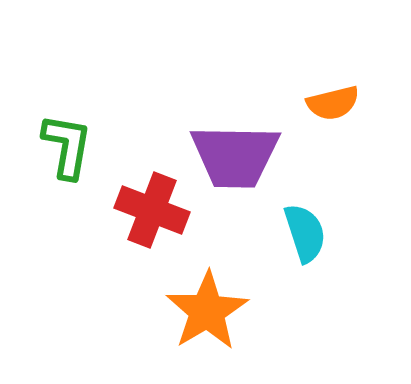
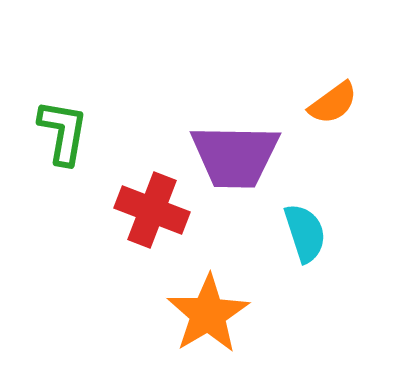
orange semicircle: rotated 22 degrees counterclockwise
green L-shape: moved 4 px left, 14 px up
orange star: moved 1 px right, 3 px down
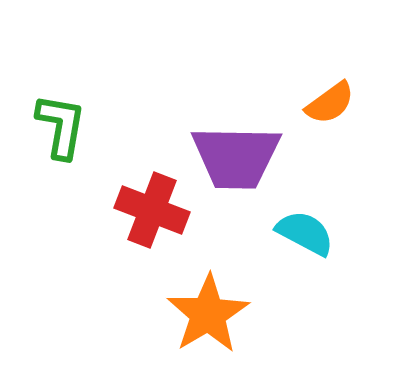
orange semicircle: moved 3 px left
green L-shape: moved 2 px left, 6 px up
purple trapezoid: moved 1 px right, 1 px down
cyan semicircle: rotated 44 degrees counterclockwise
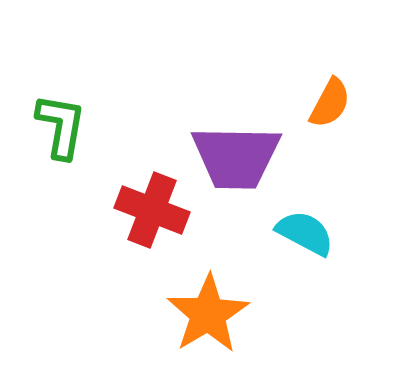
orange semicircle: rotated 26 degrees counterclockwise
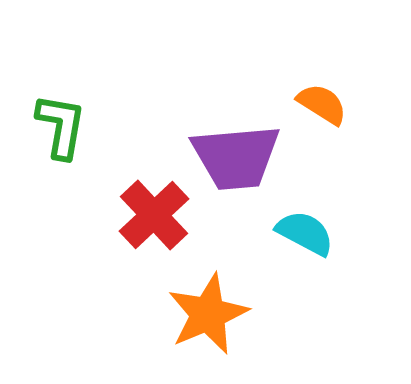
orange semicircle: moved 8 px left, 1 px down; rotated 86 degrees counterclockwise
purple trapezoid: rotated 6 degrees counterclockwise
red cross: moved 2 px right, 5 px down; rotated 26 degrees clockwise
orange star: rotated 8 degrees clockwise
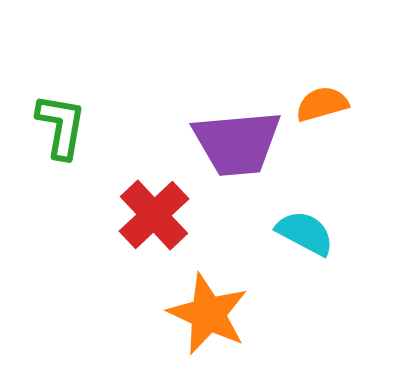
orange semicircle: rotated 48 degrees counterclockwise
purple trapezoid: moved 1 px right, 14 px up
orange star: rotated 24 degrees counterclockwise
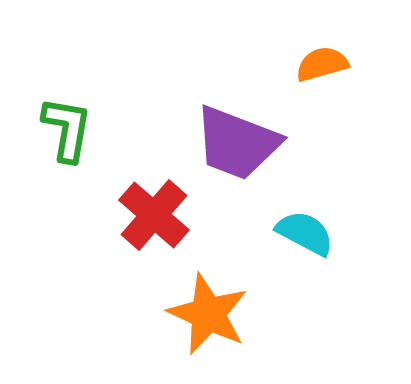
orange semicircle: moved 40 px up
green L-shape: moved 6 px right, 3 px down
purple trapezoid: rotated 26 degrees clockwise
red cross: rotated 6 degrees counterclockwise
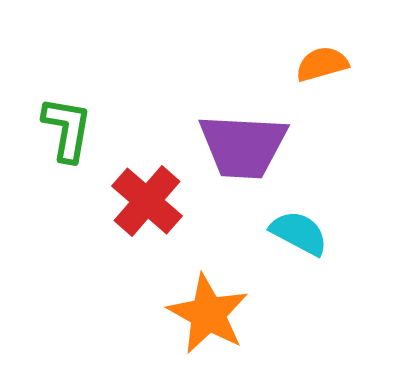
purple trapezoid: moved 6 px right, 3 px down; rotated 18 degrees counterclockwise
red cross: moved 7 px left, 14 px up
cyan semicircle: moved 6 px left
orange star: rotated 4 degrees clockwise
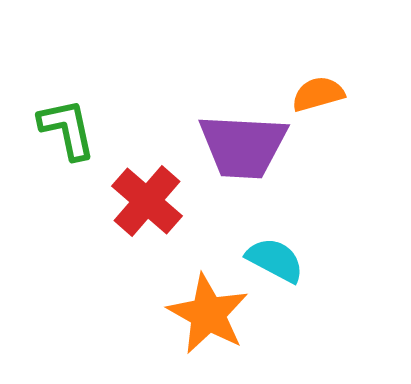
orange semicircle: moved 4 px left, 30 px down
green L-shape: rotated 22 degrees counterclockwise
cyan semicircle: moved 24 px left, 27 px down
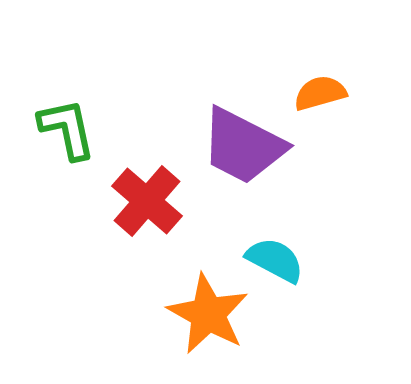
orange semicircle: moved 2 px right, 1 px up
purple trapezoid: rotated 24 degrees clockwise
